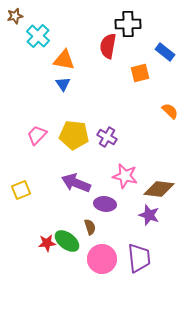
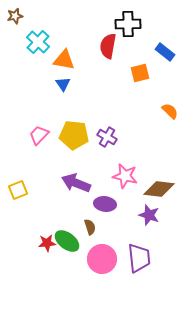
cyan cross: moved 6 px down
pink trapezoid: moved 2 px right
yellow square: moved 3 px left
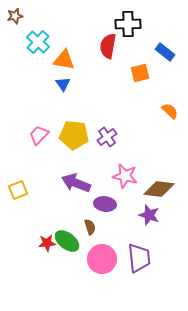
purple cross: rotated 24 degrees clockwise
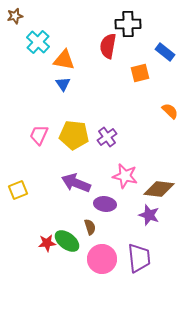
pink trapezoid: rotated 20 degrees counterclockwise
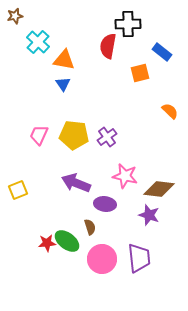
blue rectangle: moved 3 px left
